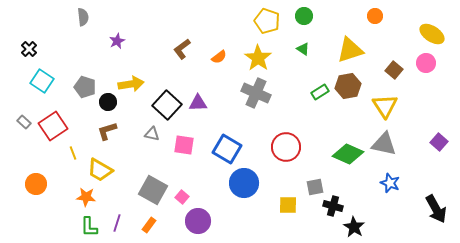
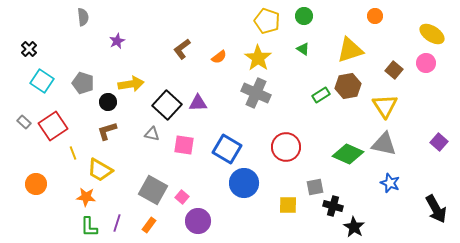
gray pentagon at (85, 87): moved 2 px left, 4 px up
green rectangle at (320, 92): moved 1 px right, 3 px down
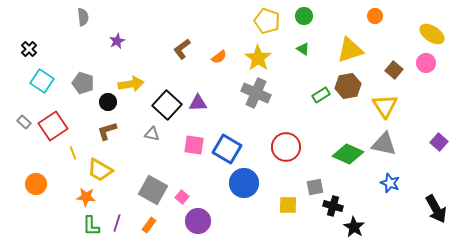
pink square at (184, 145): moved 10 px right
green L-shape at (89, 227): moved 2 px right, 1 px up
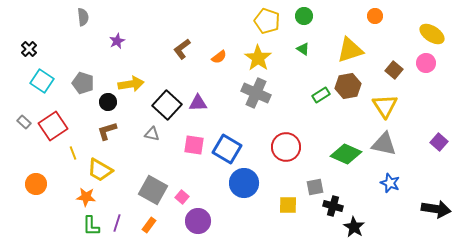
green diamond at (348, 154): moved 2 px left
black arrow at (436, 209): rotated 52 degrees counterclockwise
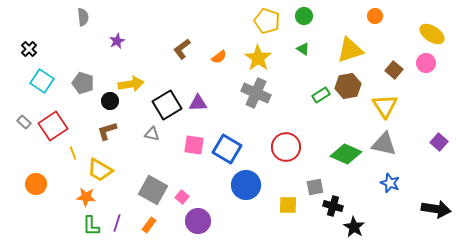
black circle at (108, 102): moved 2 px right, 1 px up
black square at (167, 105): rotated 16 degrees clockwise
blue circle at (244, 183): moved 2 px right, 2 px down
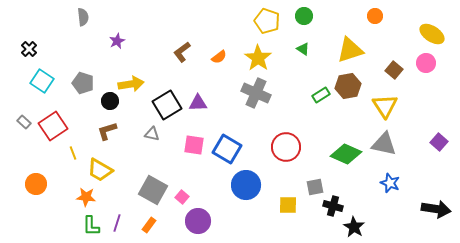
brown L-shape at (182, 49): moved 3 px down
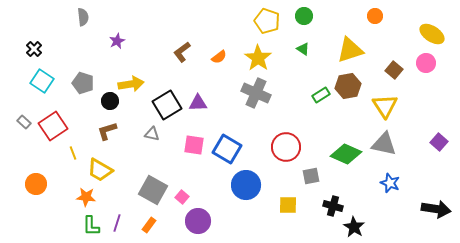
black cross at (29, 49): moved 5 px right
gray square at (315, 187): moved 4 px left, 11 px up
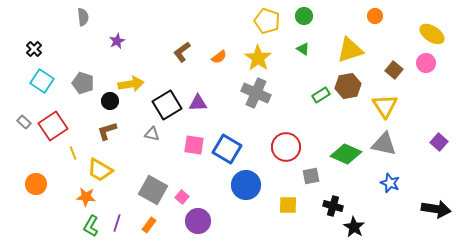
green L-shape at (91, 226): rotated 30 degrees clockwise
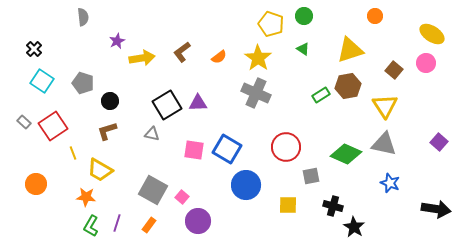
yellow pentagon at (267, 21): moved 4 px right, 3 px down
yellow arrow at (131, 84): moved 11 px right, 26 px up
pink square at (194, 145): moved 5 px down
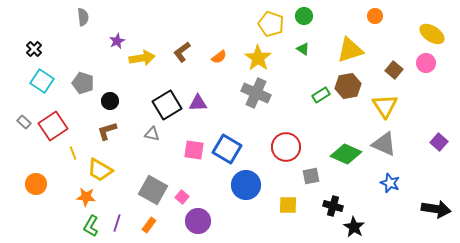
gray triangle at (384, 144): rotated 12 degrees clockwise
